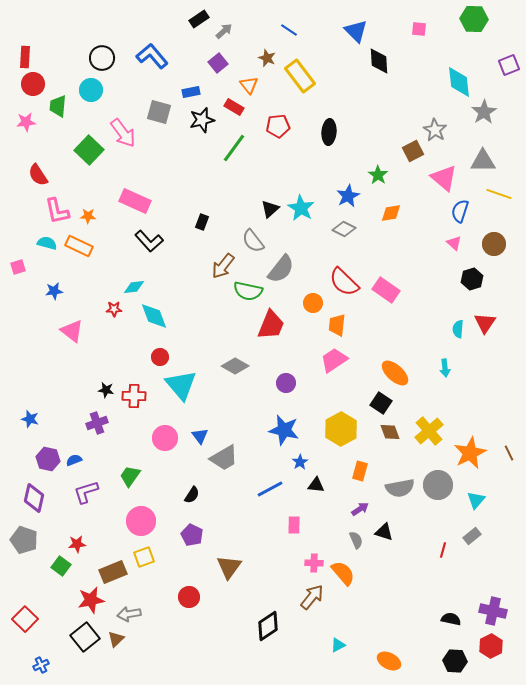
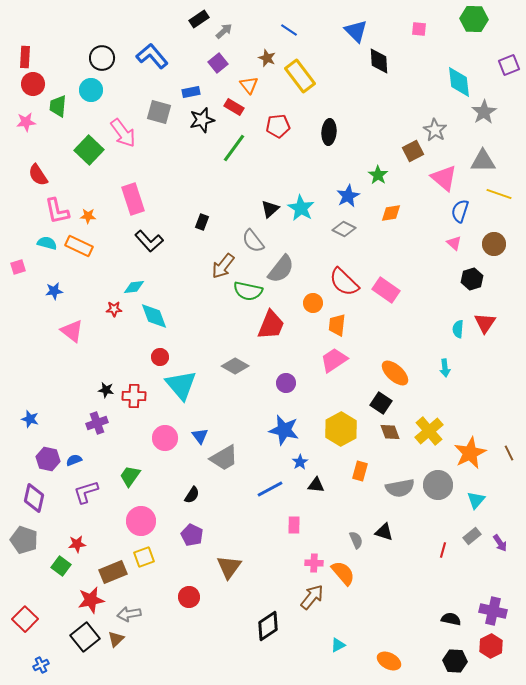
pink rectangle at (135, 201): moved 2 px left, 2 px up; rotated 48 degrees clockwise
purple arrow at (360, 509): moved 140 px right, 34 px down; rotated 90 degrees clockwise
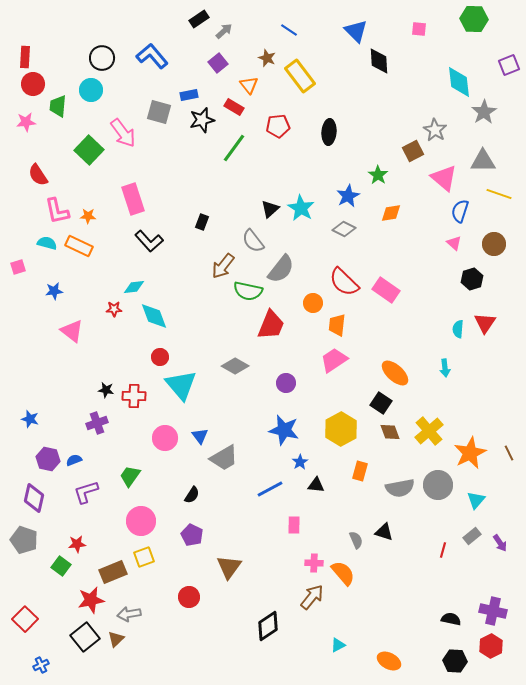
blue rectangle at (191, 92): moved 2 px left, 3 px down
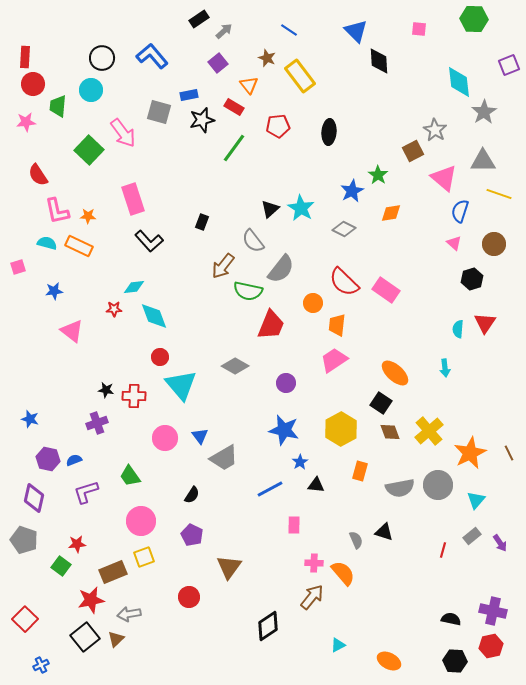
blue star at (348, 196): moved 4 px right, 5 px up
green trapezoid at (130, 476): rotated 70 degrees counterclockwise
red hexagon at (491, 646): rotated 15 degrees clockwise
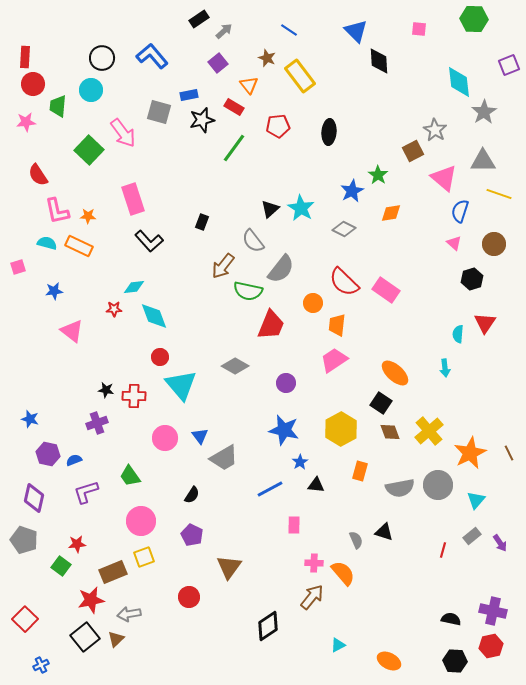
cyan semicircle at (458, 329): moved 5 px down
purple hexagon at (48, 459): moved 5 px up
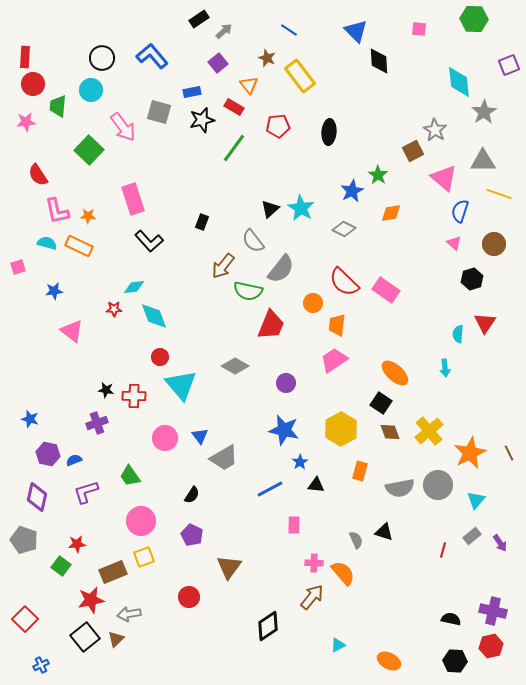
blue rectangle at (189, 95): moved 3 px right, 3 px up
pink arrow at (123, 133): moved 6 px up
purple diamond at (34, 498): moved 3 px right, 1 px up
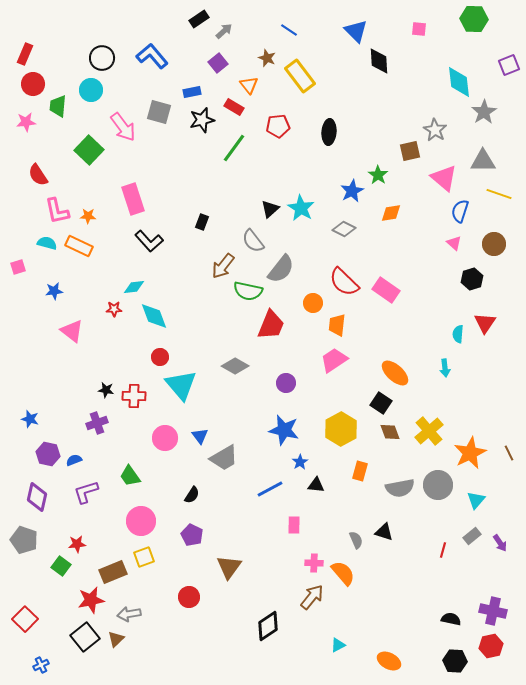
red rectangle at (25, 57): moved 3 px up; rotated 20 degrees clockwise
brown square at (413, 151): moved 3 px left; rotated 15 degrees clockwise
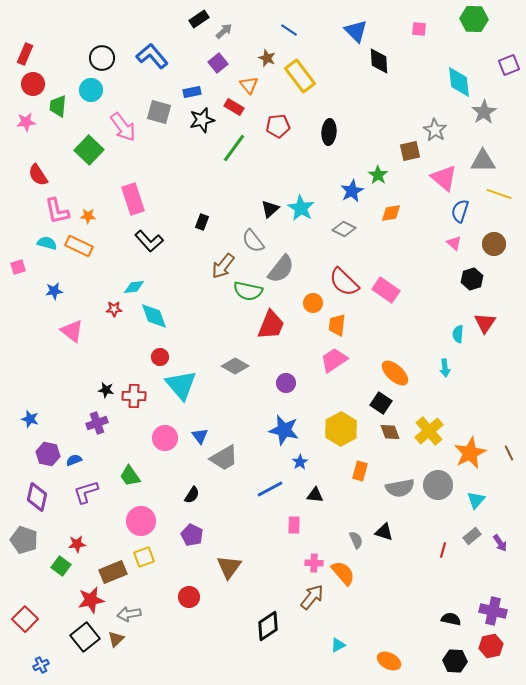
black triangle at (316, 485): moved 1 px left, 10 px down
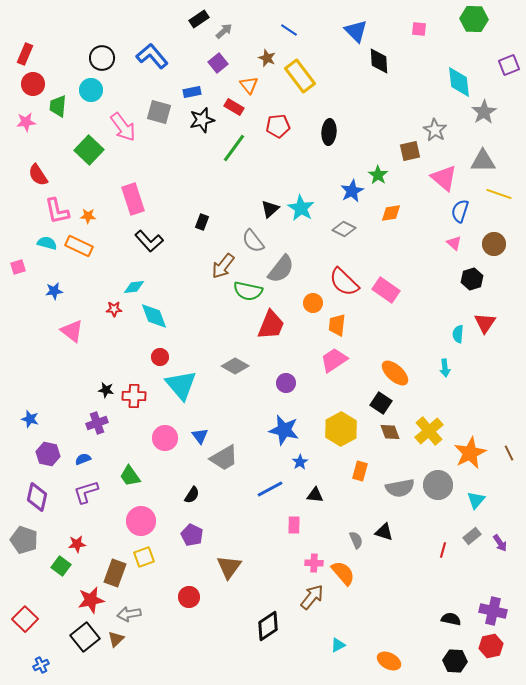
blue semicircle at (74, 460): moved 9 px right, 1 px up
brown rectangle at (113, 572): moved 2 px right, 1 px down; rotated 48 degrees counterclockwise
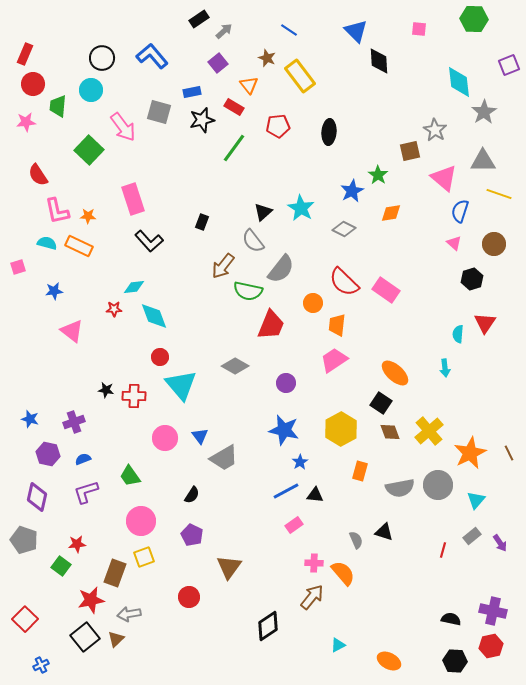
black triangle at (270, 209): moved 7 px left, 3 px down
purple cross at (97, 423): moved 23 px left, 1 px up
blue line at (270, 489): moved 16 px right, 2 px down
pink rectangle at (294, 525): rotated 54 degrees clockwise
